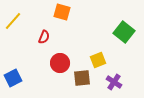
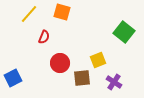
yellow line: moved 16 px right, 7 px up
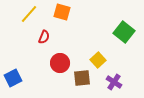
yellow square: rotated 21 degrees counterclockwise
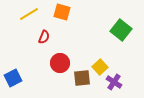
yellow line: rotated 18 degrees clockwise
green square: moved 3 px left, 2 px up
yellow square: moved 2 px right, 7 px down
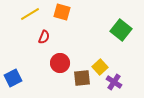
yellow line: moved 1 px right
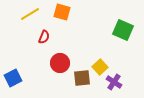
green square: moved 2 px right; rotated 15 degrees counterclockwise
